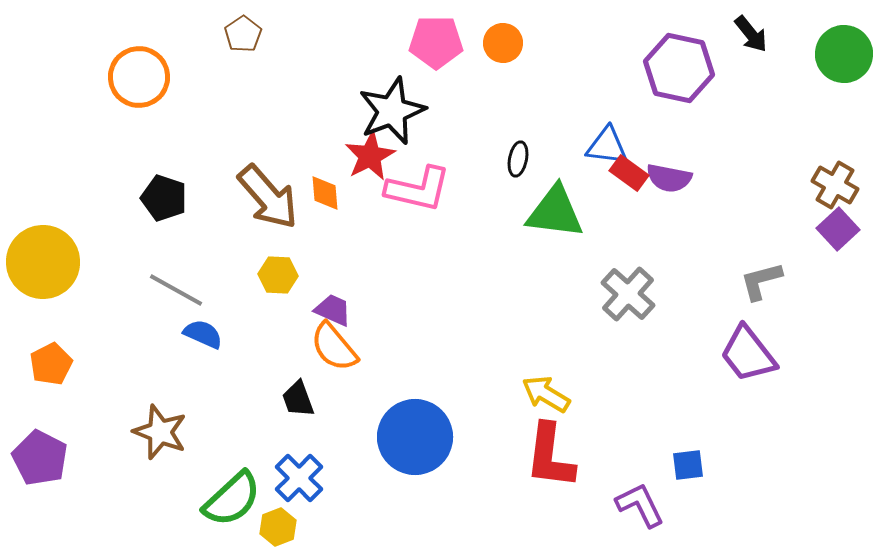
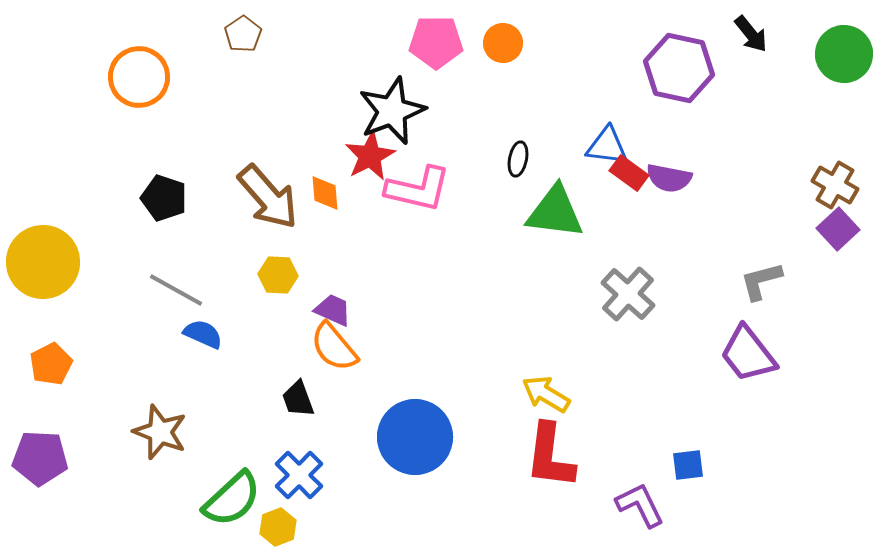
purple pentagon at (40, 458): rotated 24 degrees counterclockwise
blue cross at (299, 478): moved 3 px up
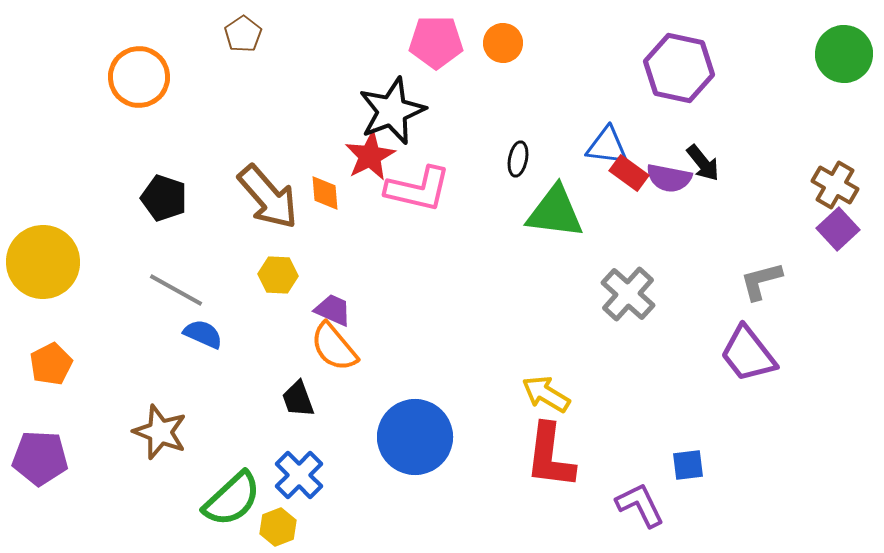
black arrow at (751, 34): moved 48 px left, 129 px down
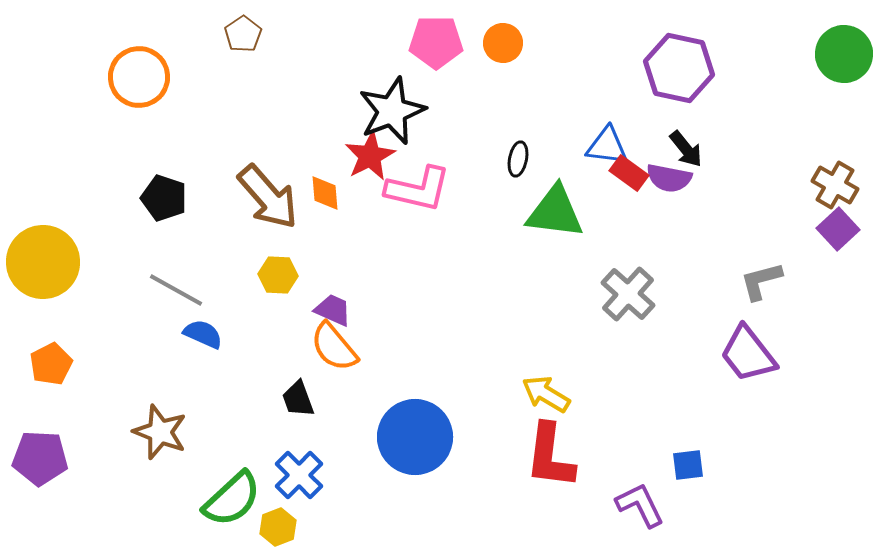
black arrow at (703, 163): moved 17 px left, 14 px up
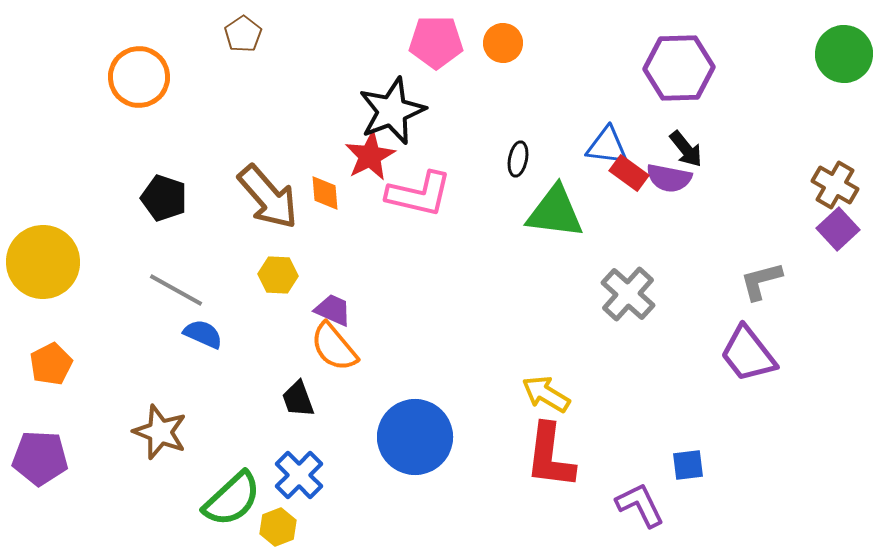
purple hexagon at (679, 68): rotated 14 degrees counterclockwise
pink L-shape at (418, 189): moved 1 px right, 5 px down
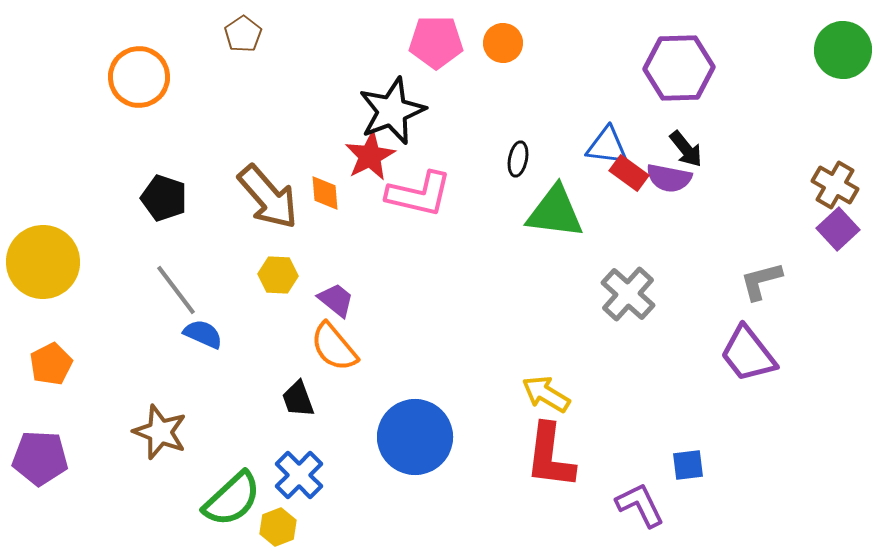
green circle at (844, 54): moved 1 px left, 4 px up
gray line at (176, 290): rotated 24 degrees clockwise
purple trapezoid at (333, 310): moved 3 px right, 10 px up; rotated 15 degrees clockwise
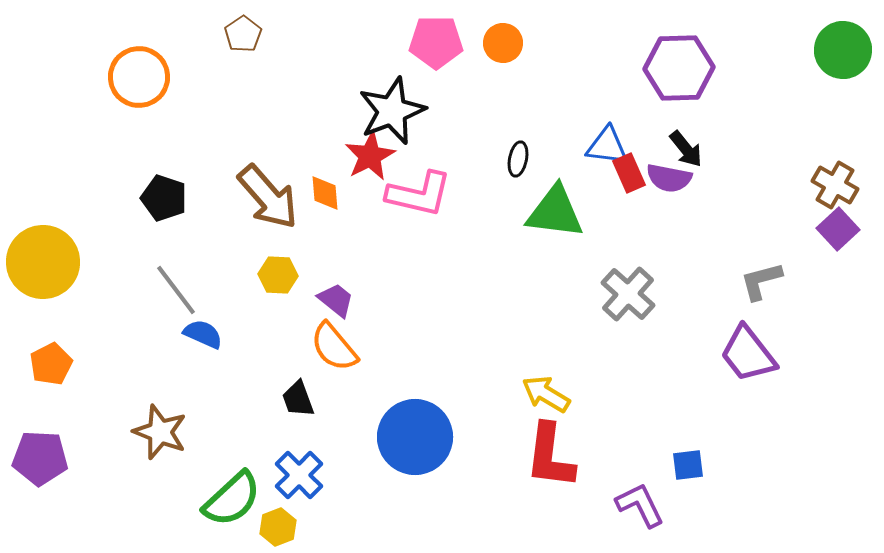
red rectangle at (629, 173): rotated 30 degrees clockwise
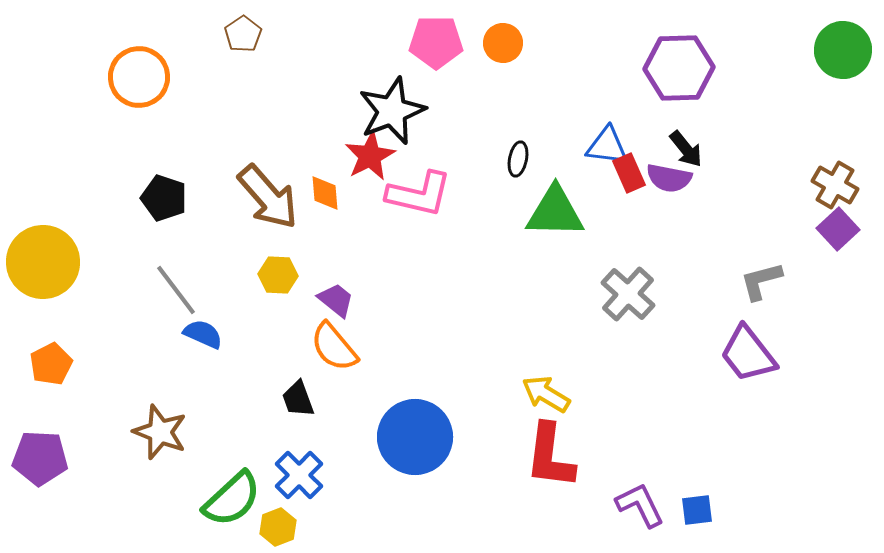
green triangle at (555, 212): rotated 6 degrees counterclockwise
blue square at (688, 465): moved 9 px right, 45 px down
